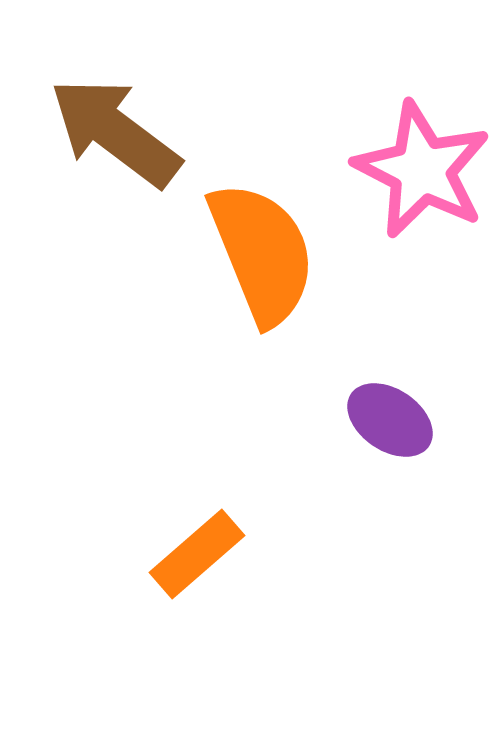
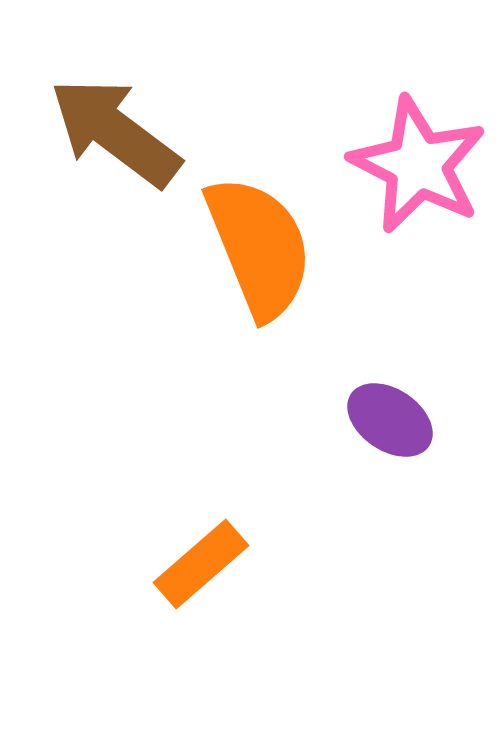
pink star: moved 4 px left, 5 px up
orange semicircle: moved 3 px left, 6 px up
orange rectangle: moved 4 px right, 10 px down
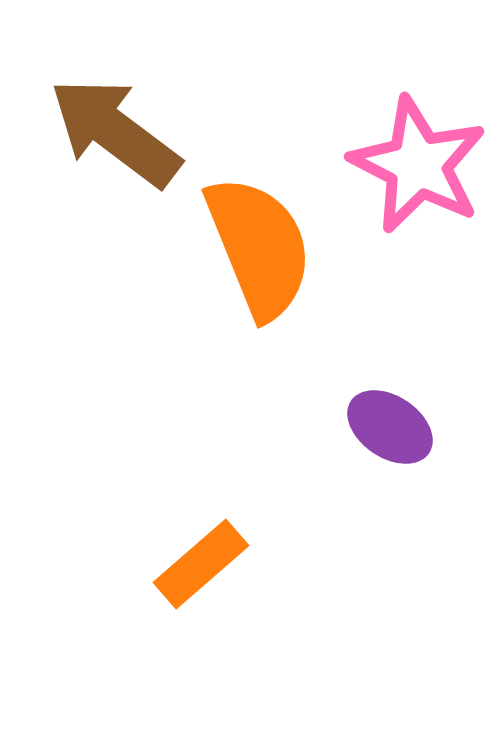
purple ellipse: moved 7 px down
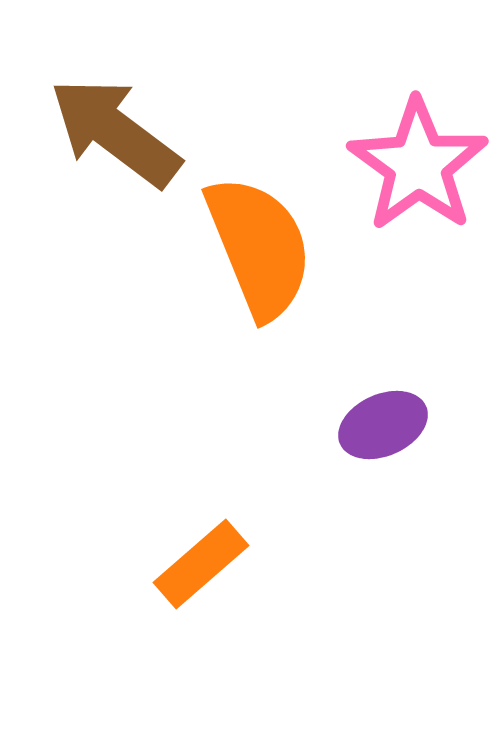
pink star: rotated 9 degrees clockwise
purple ellipse: moved 7 px left, 2 px up; rotated 58 degrees counterclockwise
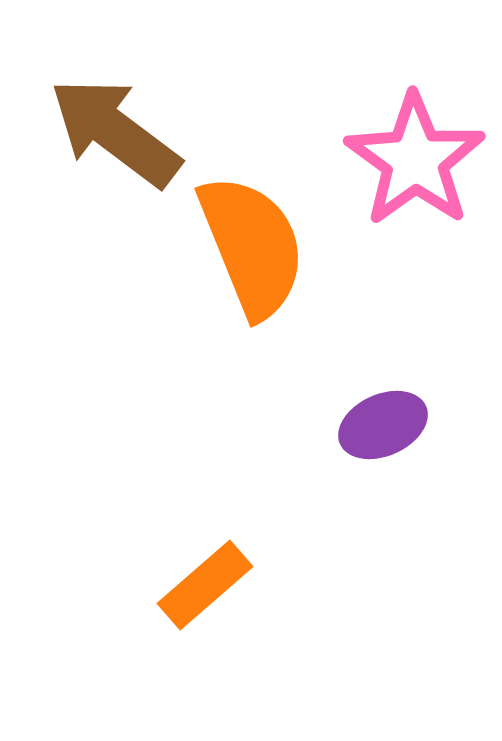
pink star: moved 3 px left, 5 px up
orange semicircle: moved 7 px left, 1 px up
orange rectangle: moved 4 px right, 21 px down
